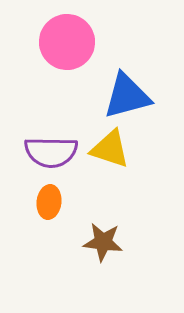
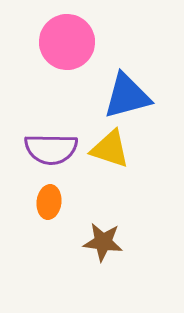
purple semicircle: moved 3 px up
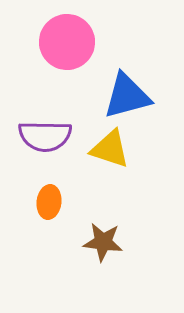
purple semicircle: moved 6 px left, 13 px up
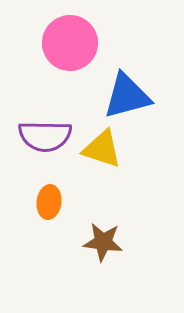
pink circle: moved 3 px right, 1 px down
yellow triangle: moved 8 px left
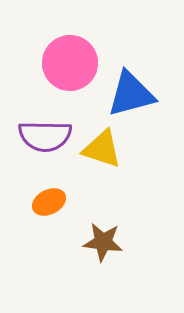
pink circle: moved 20 px down
blue triangle: moved 4 px right, 2 px up
orange ellipse: rotated 56 degrees clockwise
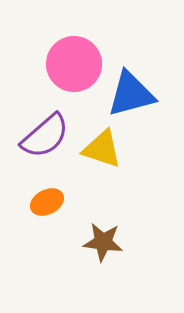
pink circle: moved 4 px right, 1 px down
purple semicircle: rotated 42 degrees counterclockwise
orange ellipse: moved 2 px left
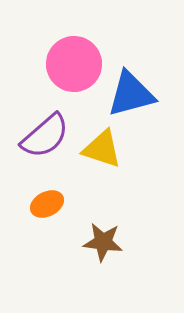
orange ellipse: moved 2 px down
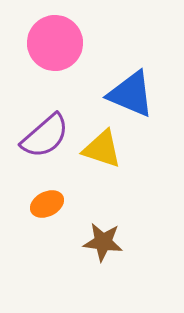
pink circle: moved 19 px left, 21 px up
blue triangle: rotated 38 degrees clockwise
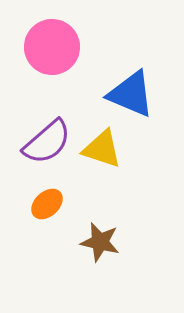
pink circle: moved 3 px left, 4 px down
purple semicircle: moved 2 px right, 6 px down
orange ellipse: rotated 16 degrees counterclockwise
brown star: moved 3 px left; rotated 6 degrees clockwise
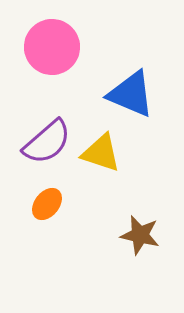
yellow triangle: moved 1 px left, 4 px down
orange ellipse: rotated 8 degrees counterclockwise
brown star: moved 40 px right, 7 px up
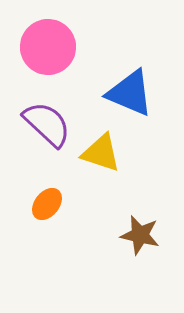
pink circle: moved 4 px left
blue triangle: moved 1 px left, 1 px up
purple semicircle: moved 18 px up; rotated 96 degrees counterclockwise
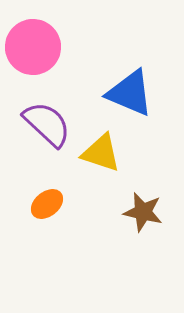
pink circle: moved 15 px left
orange ellipse: rotated 12 degrees clockwise
brown star: moved 3 px right, 23 px up
